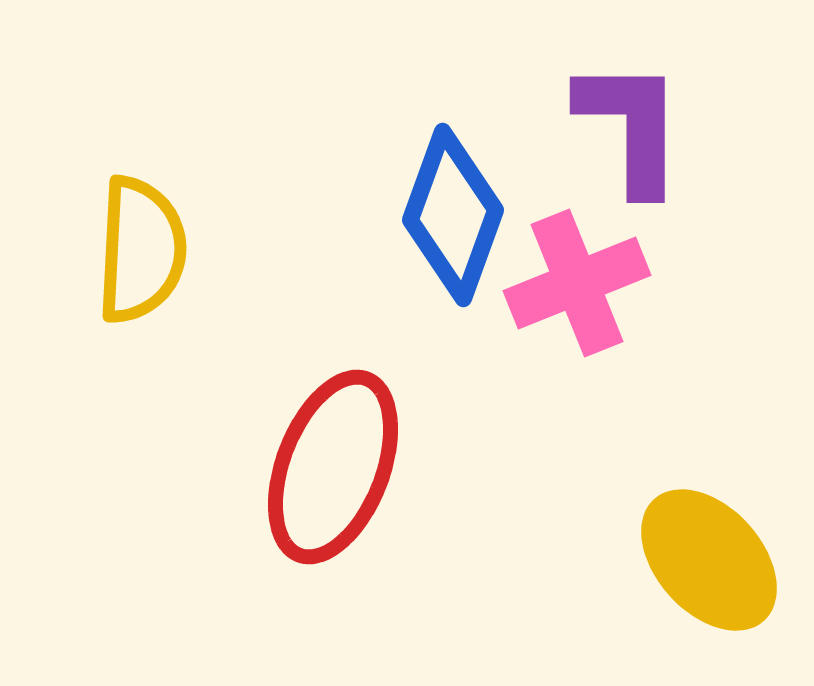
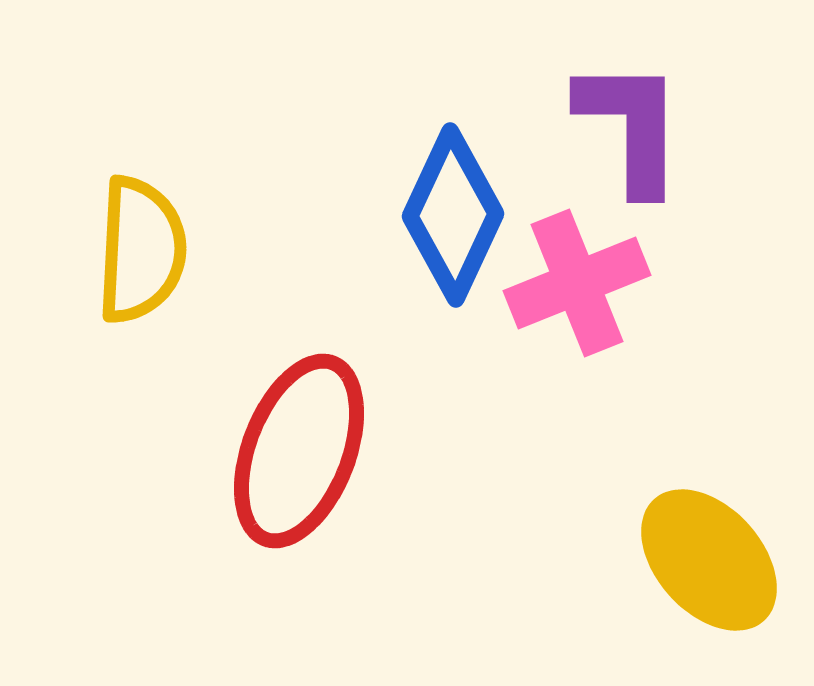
blue diamond: rotated 5 degrees clockwise
red ellipse: moved 34 px left, 16 px up
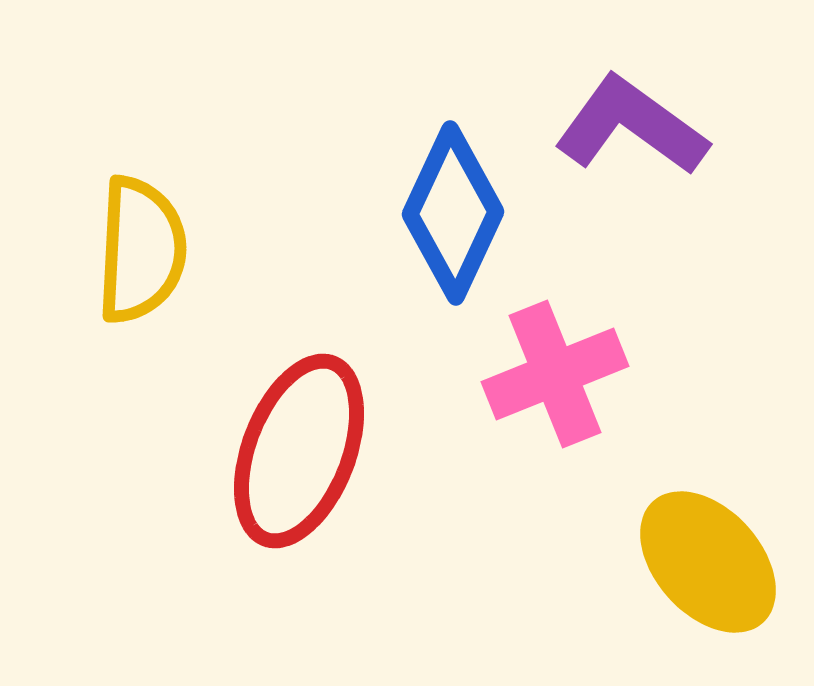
purple L-shape: rotated 54 degrees counterclockwise
blue diamond: moved 2 px up
pink cross: moved 22 px left, 91 px down
yellow ellipse: moved 1 px left, 2 px down
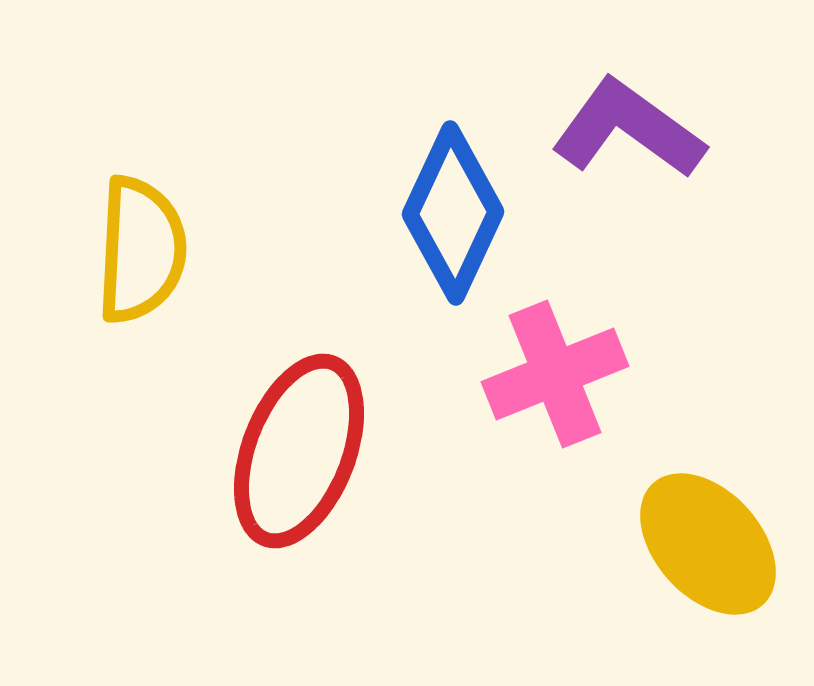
purple L-shape: moved 3 px left, 3 px down
yellow ellipse: moved 18 px up
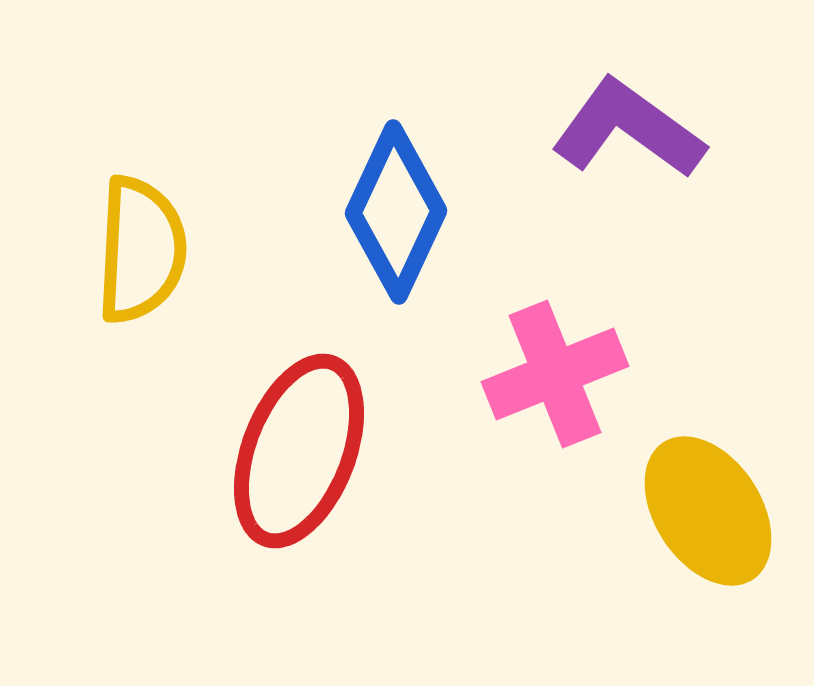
blue diamond: moved 57 px left, 1 px up
yellow ellipse: moved 33 px up; rotated 9 degrees clockwise
